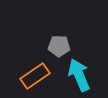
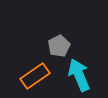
gray pentagon: rotated 30 degrees counterclockwise
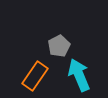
orange rectangle: rotated 20 degrees counterclockwise
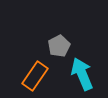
cyan arrow: moved 3 px right, 1 px up
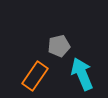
gray pentagon: rotated 15 degrees clockwise
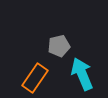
orange rectangle: moved 2 px down
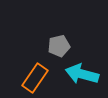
cyan arrow: rotated 52 degrees counterclockwise
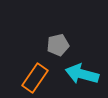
gray pentagon: moved 1 px left, 1 px up
